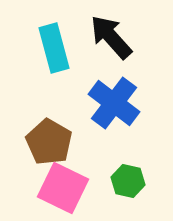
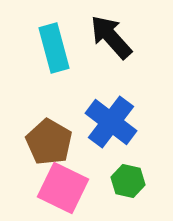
blue cross: moved 3 px left, 19 px down
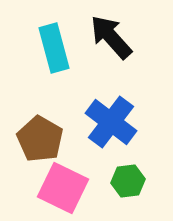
brown pentagon: moved 9 px left, 3 px up
green hexagon: rotated 20 degrees counterclockwise
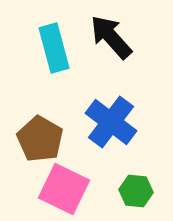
green hexagon: moved 8 px right, 10 px down; rotated 12 degrees clockwise
pink square: moved 1 px right, 1 px down
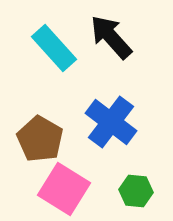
cyan rectangle: rotated 27 degrees counterclockwise
pink square: rotated 6 degrees clockwise
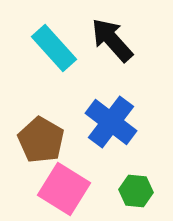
black arrow: moved 1 px right, 3 px down
brown pentagon: moved 1 px right, 1 px down
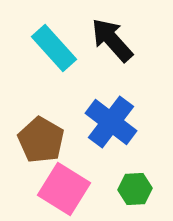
green hexagon: moved 1 px left, 2 px up; rotated 8 degrees counterclockwise
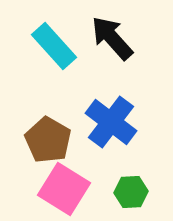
black arrow: moved 2 px up
cyan rectangle: moved 2 px up
brown pentagon: moved 7 px right
green hexagon: moved 4 px left, 3 px down
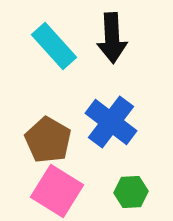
black arrow: rotated 141 degrees counterclockwise
pink square: moved 7 px left, 2 px down
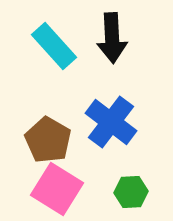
pink square: moved 2 px up
